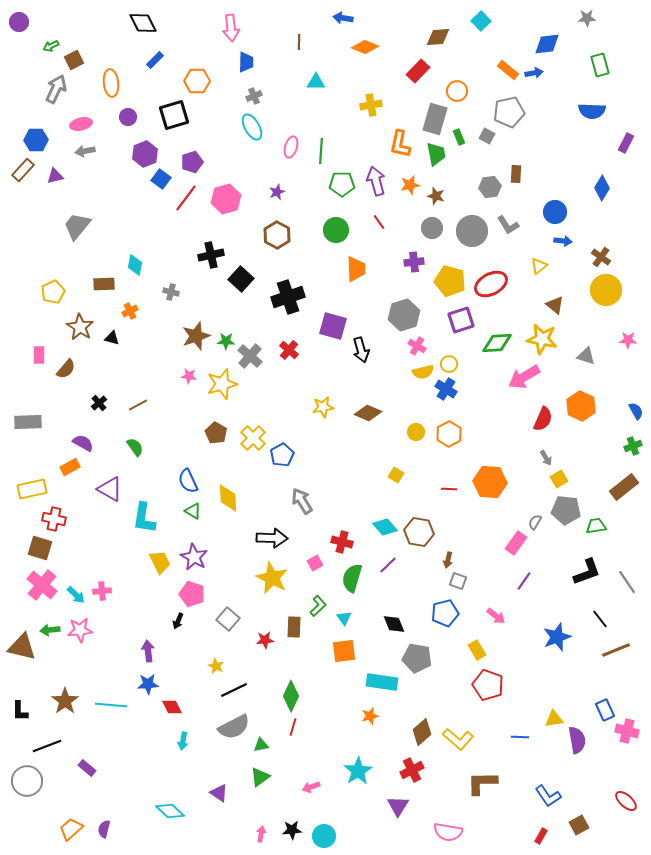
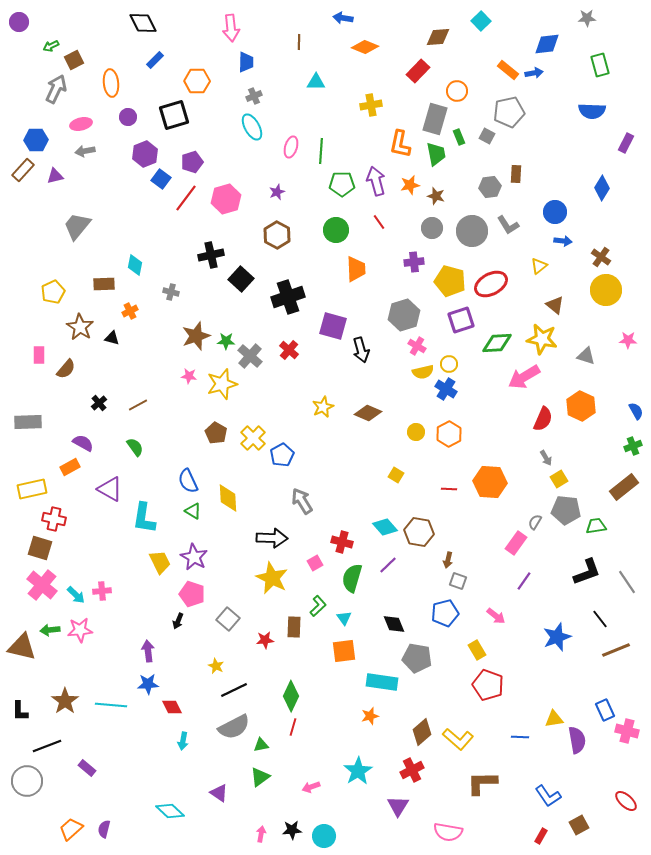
yellow star at (323, 407): rotated 15 degrees counterclockwise
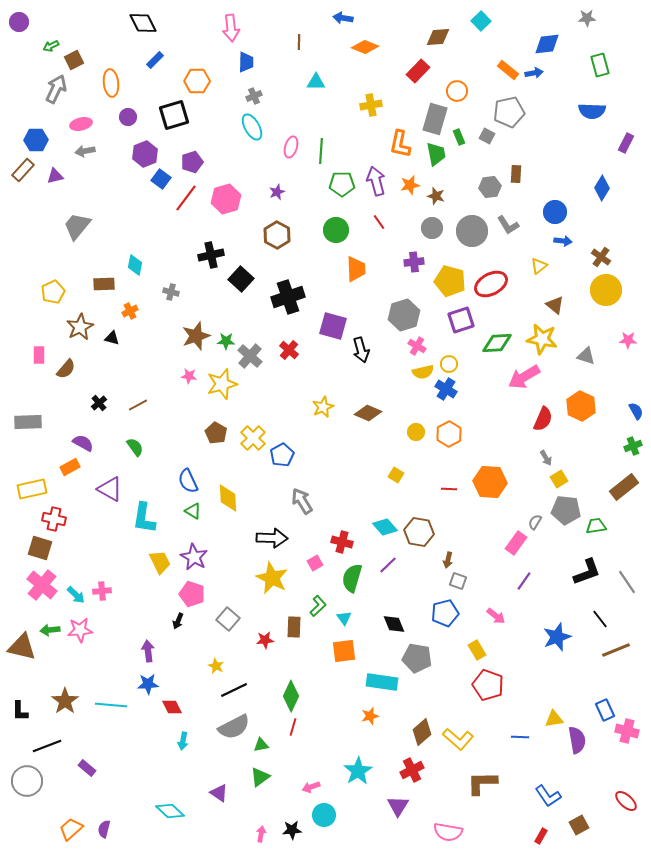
brown star at (80, 327): rotated 12 degrees clockwise
cyan circle at (324, 836): moved 21 px up
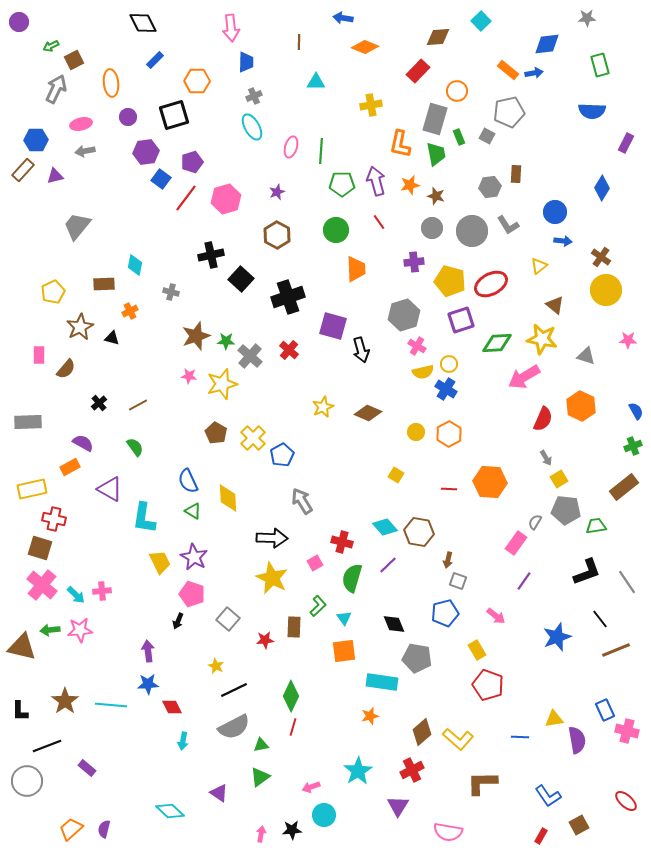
purple hexagon at (145, 154): moved 1 px right, 2 px up; rotated 15 degrees clockwise
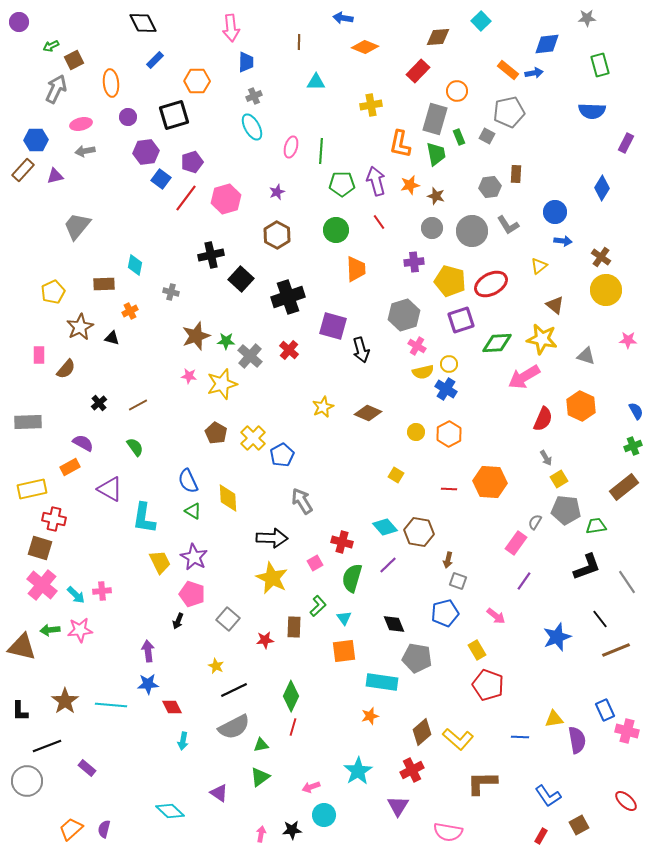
black L-shape at (587, 572): moved 5 px up
